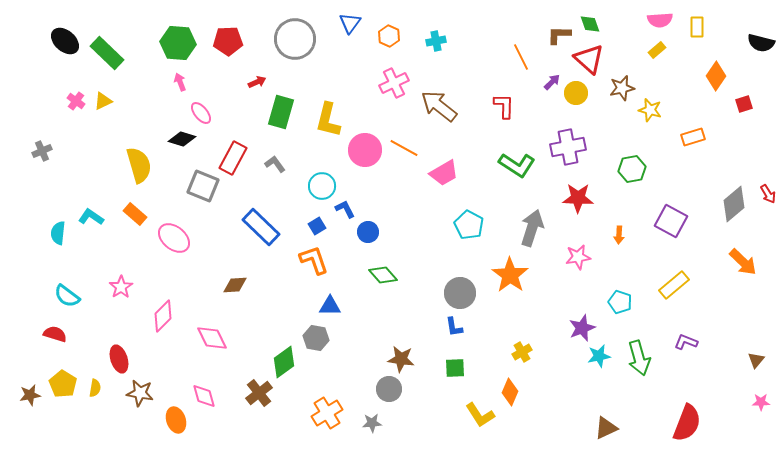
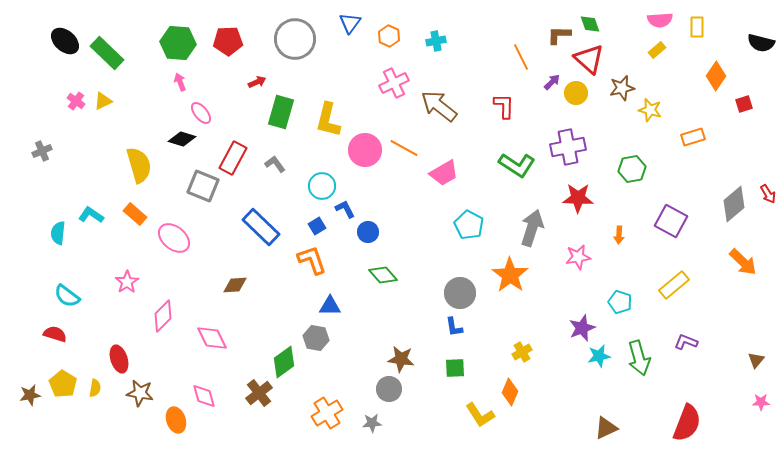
cyan L-shape at (91, 217): moved 2 px up
orange L-shape at (314, 260): moved 2 px left
pink star at (121, 287): moved 6 px right, 5 px up
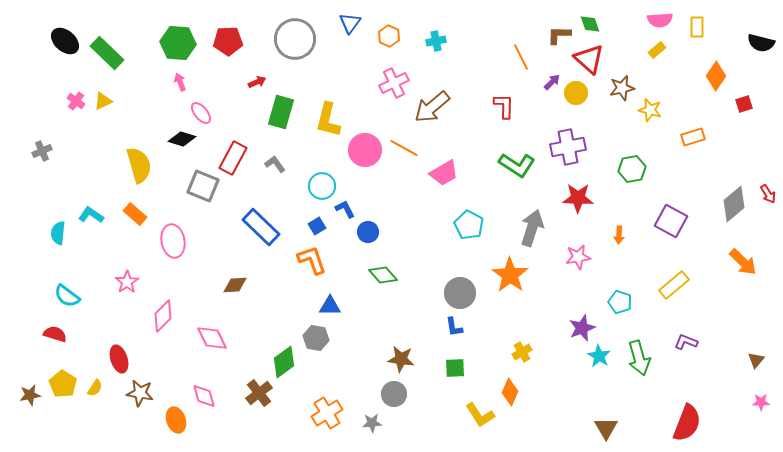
brown arrow at (439, 106): moved 7 px left, 1 px down; rotated 78 degrees counterclockwise
pink ellipse at (174, 238): moved 1 px left, 3 px down; rotated 40 degrees clockwise
cyan star at (599, 356): rotated 30 degrees counterclockwise
yellow semicircle at (95, 388): rotated 24 degrees clockwise
gray circle at (389, 389): moved 5 px right, 5 px down
brown triangle at (606, 428): rotated 35 degrees counterclockwise
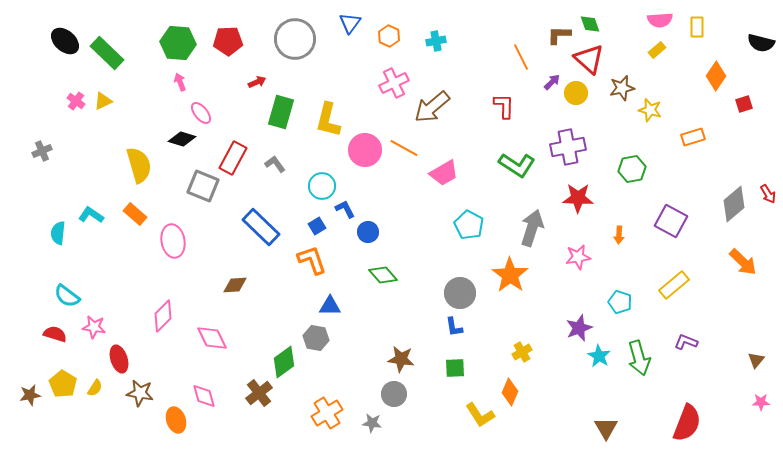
pink star at (127, 282): moved 33 px left, 45 px down; rotated 30 degrees counterclockwise
purple star at (582, 328): moved 3 px left
gray star at (372, 423): rotated 12 degrees clockwise
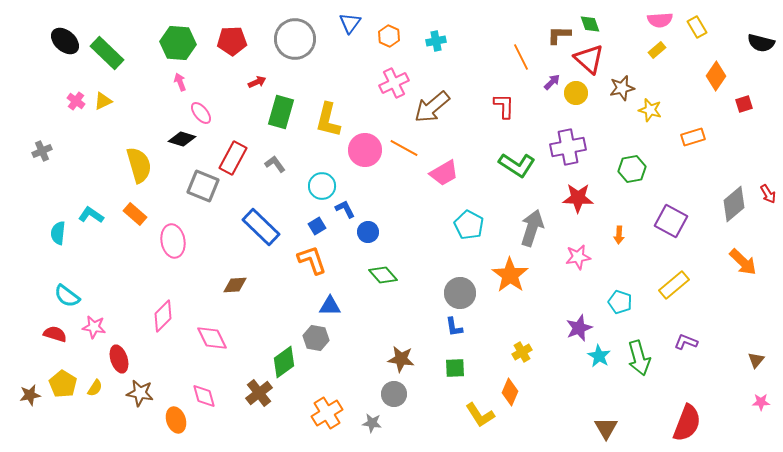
yellow rectangle at (697, 27): rotated 30 degrees counterclockwise
red pentagon at (228, 41): moved 4 px right
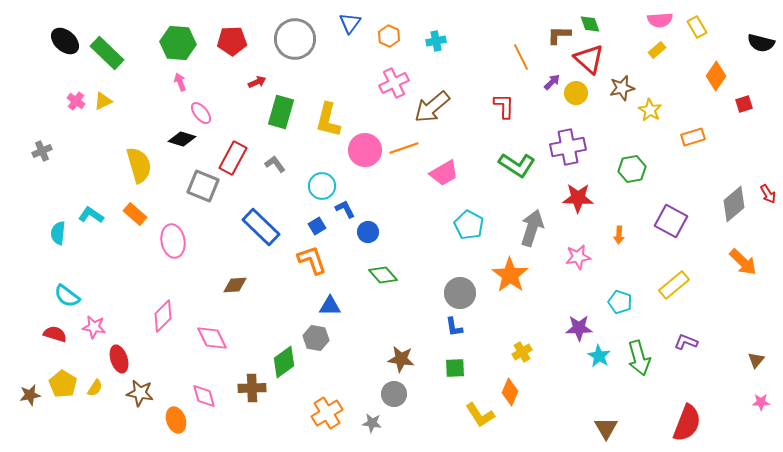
yellow star at (650, 110): rotated 15 degrees clockwise
orange line at (404, 148): rotated 48 degrees counterclockwise
purple star at (579, 328): rotated 20 degrees clockwise
brown cross at (259, 393): moved 7 px left, 5 px up; rotated 36 degrees clockwise
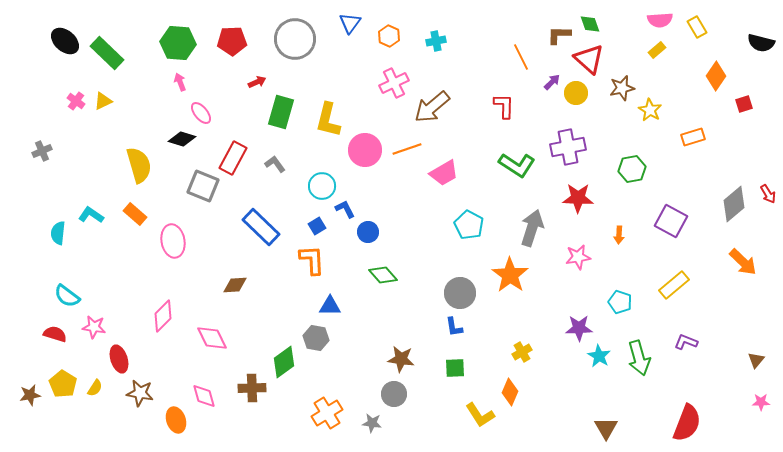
orange line at (404, 148): moved 3 px right, 1 px down
orange L-shape at (312, 260): rotated 16 degrees clockwise
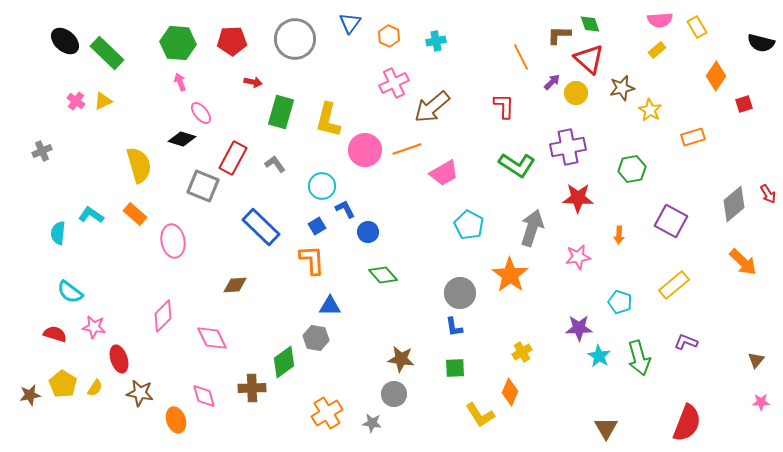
red arrow at (257, 82): moved 4 px left; rotated 36 degrees clockwise
cyan semicircle at (67, 296): moved 3 px right, 4 px up
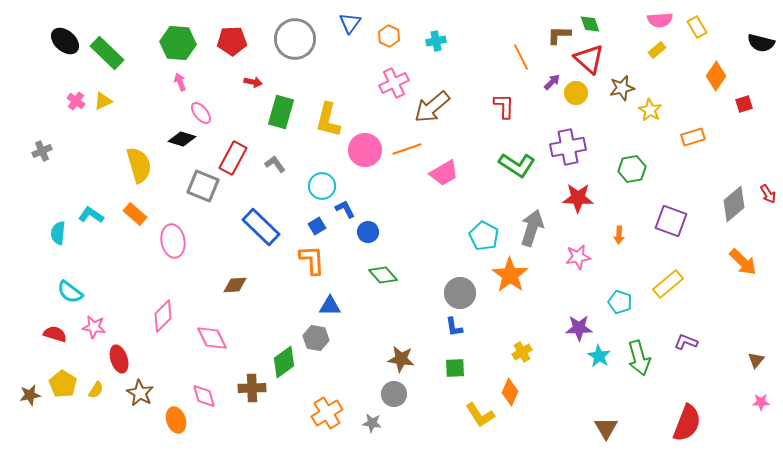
purple square at (671, 221): rotated 8 degrees counterclockwise
cyan pentagon at (469, 225): moved 15 px right, 11 px down
yellow rectangle at (674, 285): moved 6 px left, 1 px up
yellow semicircle at (95, 388): moved 1 px right, 2 px down
brown star at (140, 393): rotated 20 degrees clockwise
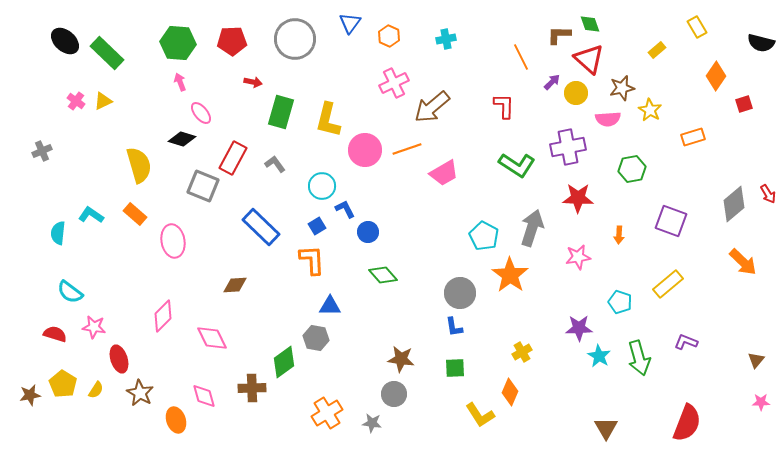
pink semicircle at (660, 20): moved 52 px left, 99 px down
cyan cross at (436, 41): moved 10 px right, 2 px up
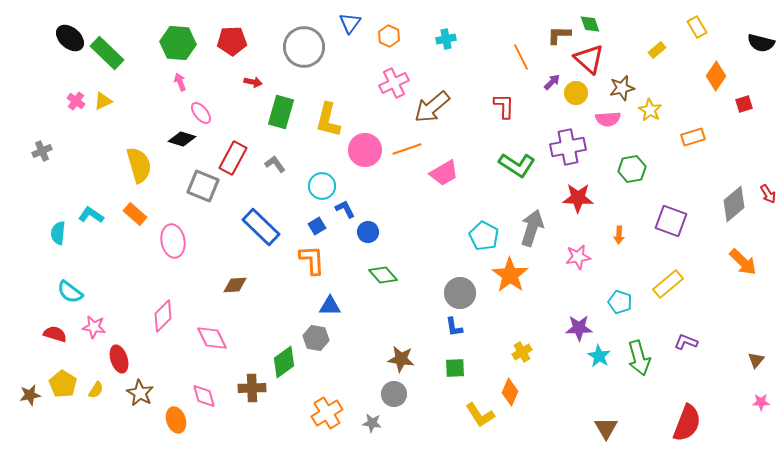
gray circle at (295, 39): moved 9 px right, 8 px down
black ellipse at (65, 41): moved 5 px right, 3 px up
